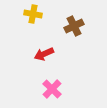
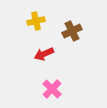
yellow cross: moved 3 px right, 7 px down; rotated 24 degrees counterclockwise
brown cross: moved 2 px left, 5 px down
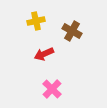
brown cross: rotated 36 degrees counterclockwise
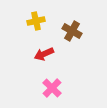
pink cross: moved 1 px up
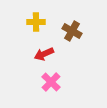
yellow cross: moved 1 px down; rotated 12 degrees clockwise
pink cross: moved 1 px left, 6 px up
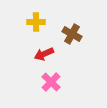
brown cross: moved 3 px down
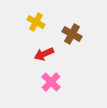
yellow cross: rotated 30 degrees clockwise
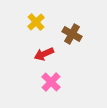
yellow cross: rotated 18 degrees clockwise
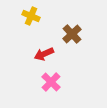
yellow cross: moved 5 px left, 6 px up; rotated 24 degrees counterclockwise
brown cross: rotated 18 degrees clockwise
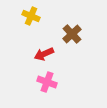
pink cross: moved 4 px left; rotated 24 degrees counterclockwise
